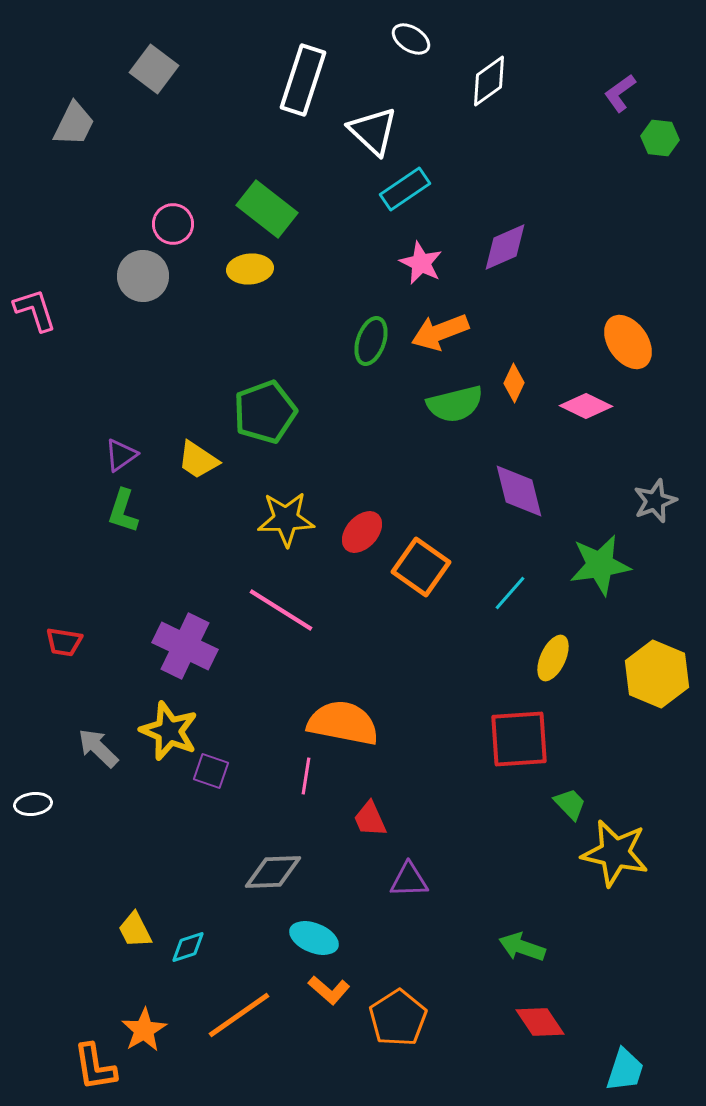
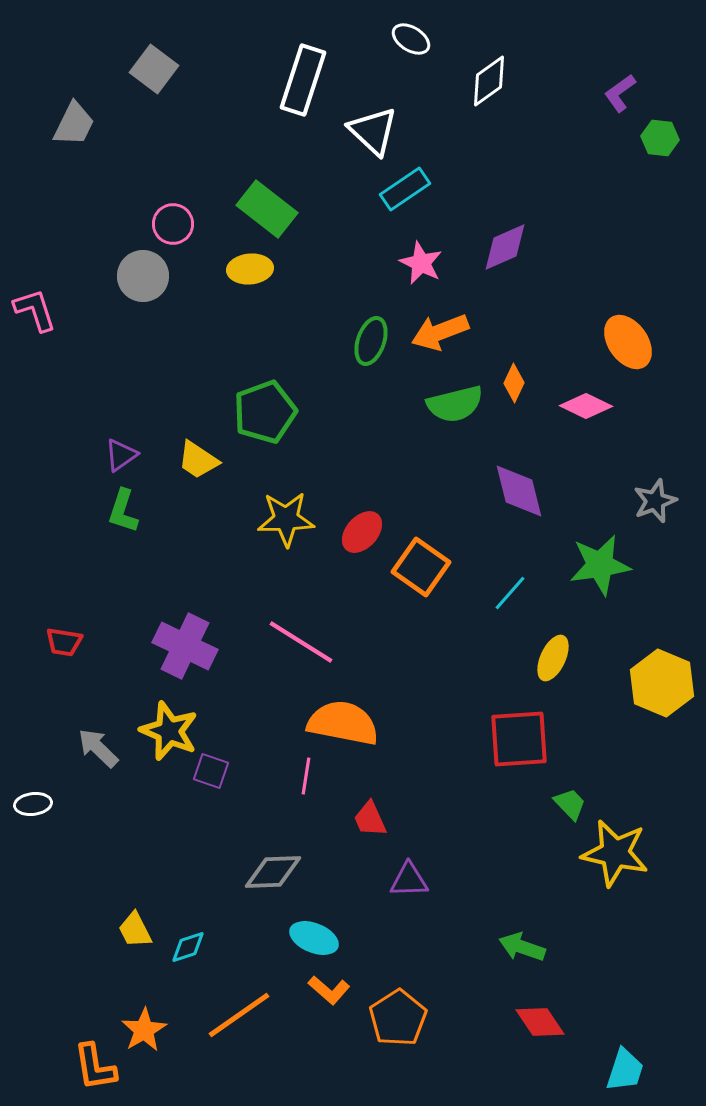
pink line at (281, 610): moved 20 px right, 32 px down
yellow hexagon at (657, 674): moved 5 px right, 9 px down
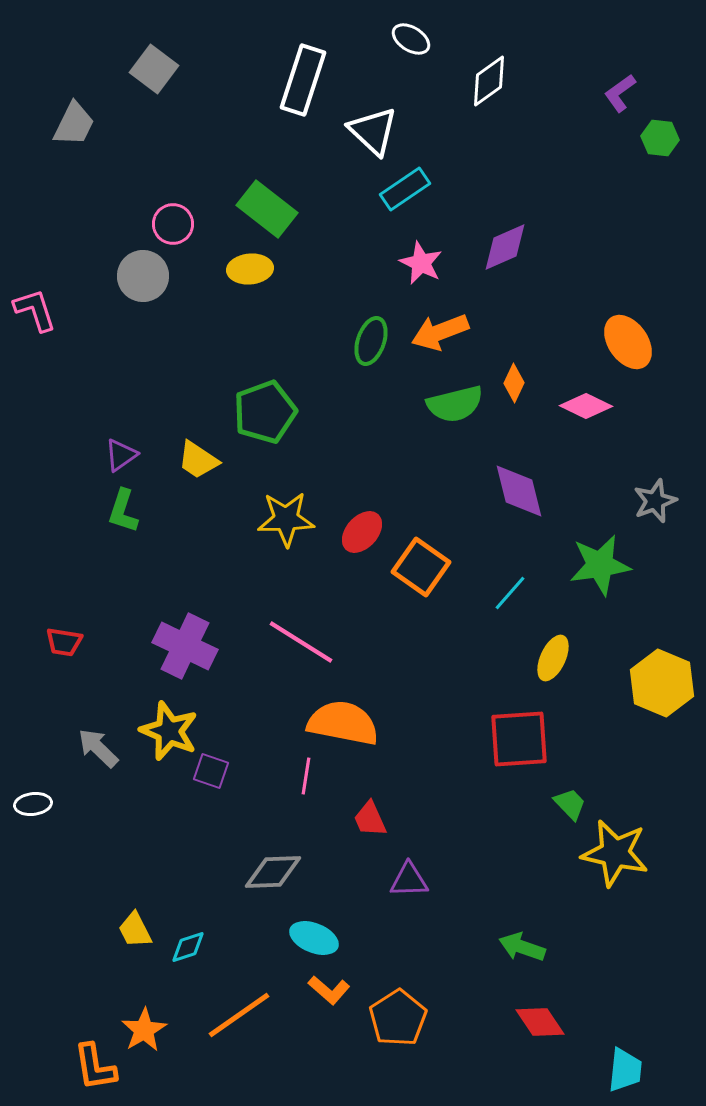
cyan trapezoid at (625, 1070): rotated 12 degrees counterclockwise
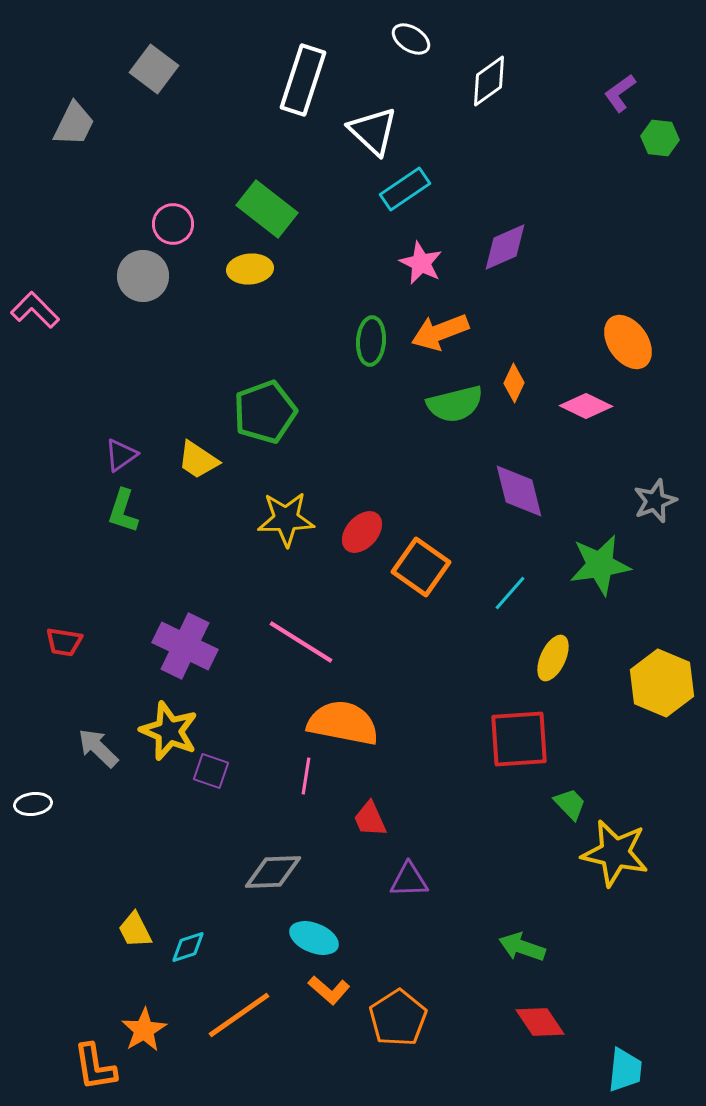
pink L-shape at (35, 310): rotated 27 degrees counterclockwise
green ellipse at (371, 341): rotated 15 degrees counterclockwise
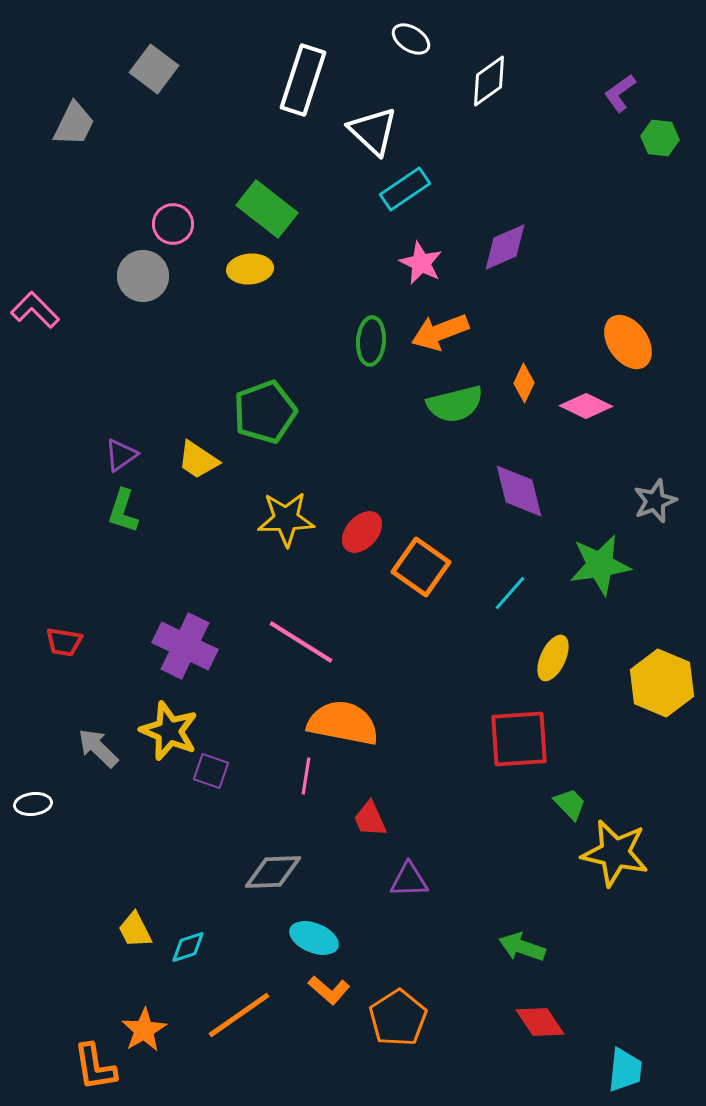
orange diamond at (514, 383): moved 10 px right
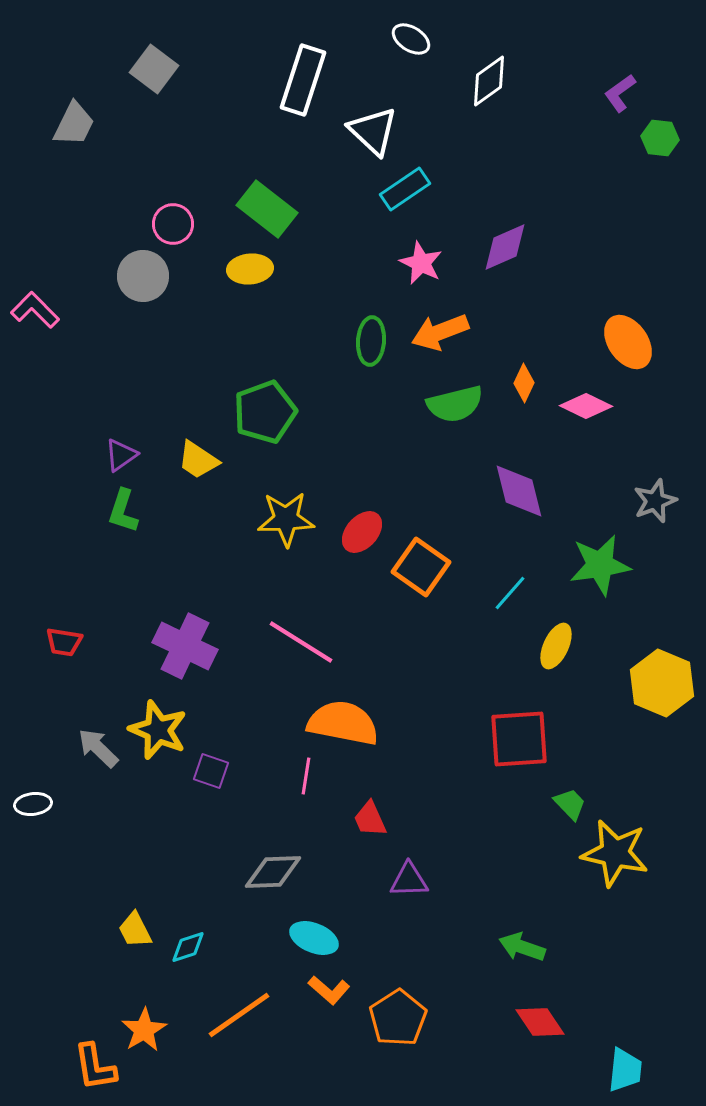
yellow ellipse at (553, 658): moved 3 px right, 12 px up
yellow star at (169, 731): moved 11 px left, 1 px up
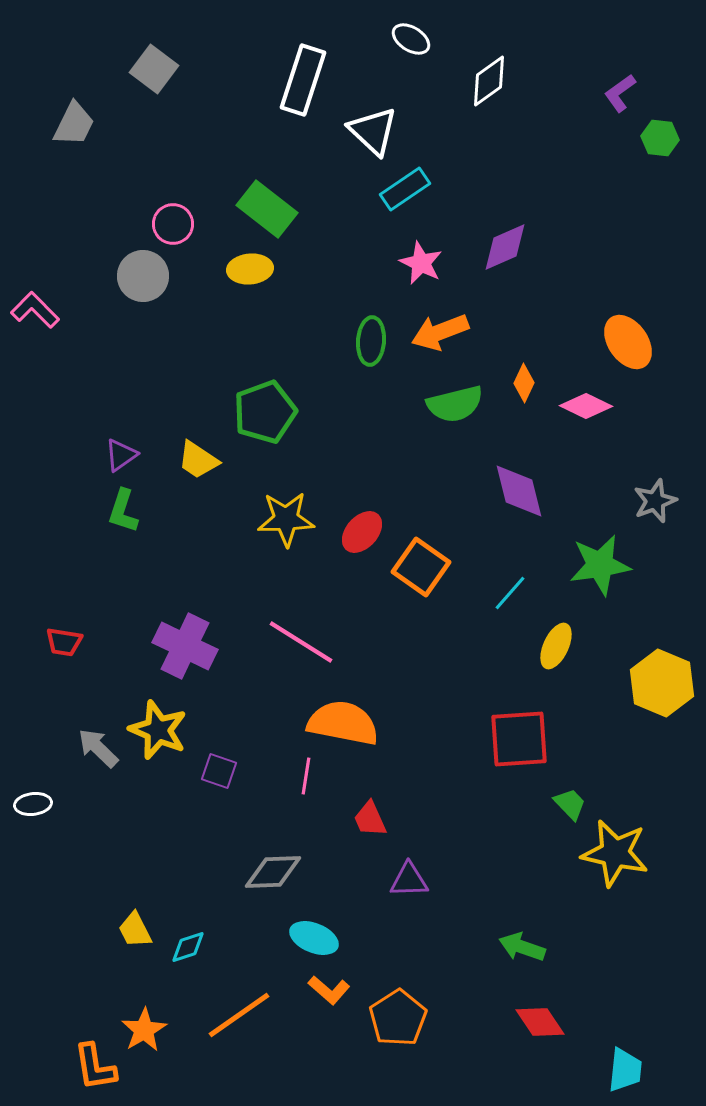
purple square at (211, 771): moved 8 px right
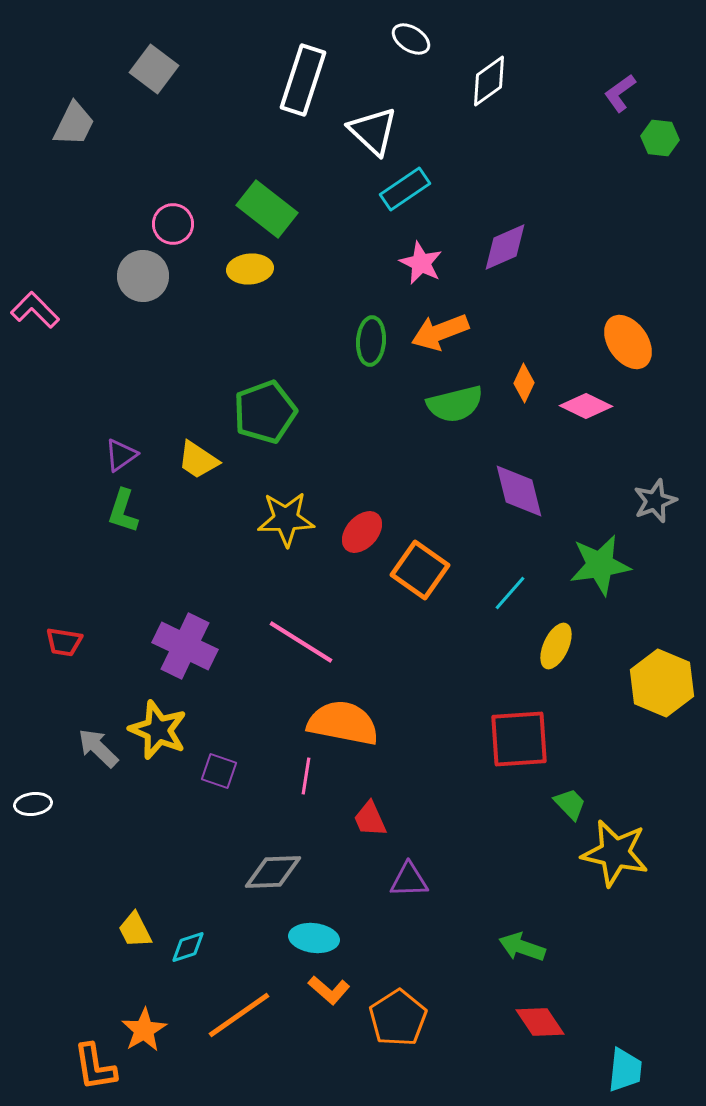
orange square at (421, 567): moved 1 px left, 3 px down
cyan ellipse at (314, 938): rotated 15 degrees counterclockwise
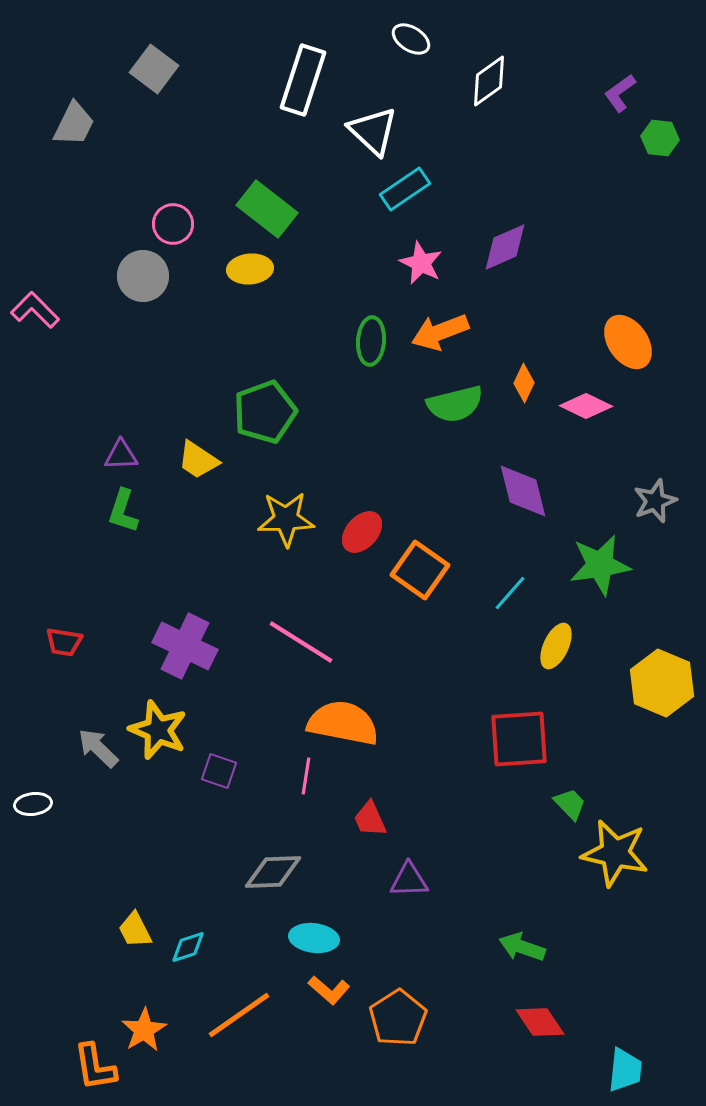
purple triangle at (121, 455): rotated 33 degrees clockwise
purple diamond at (519, 491): moved 4 px right
